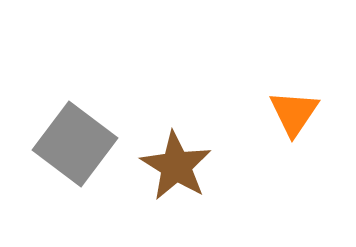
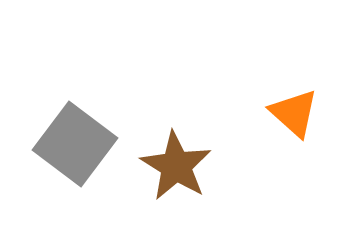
orange triangle: rotated 22 degrees counterclockwise
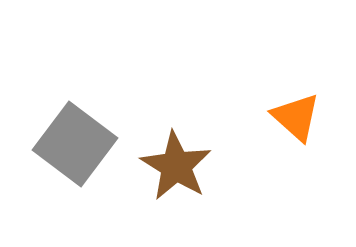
orange triangle: moved 2 px right, 4 px down
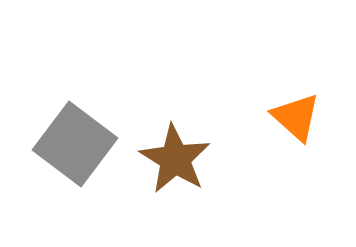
brown star: moved 1 px left, 7 px up
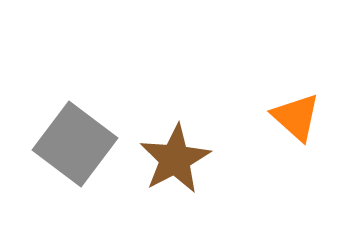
brown star: rotated 12 degrees clockwise
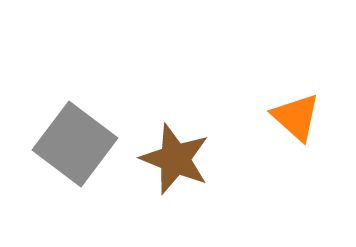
brown star: rotated 22 degrees counterclockwise
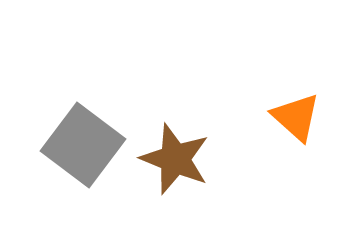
gray square: moved 8 px right, 1 px down
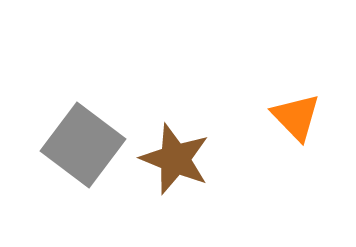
orange triangle: rotated 4 degrees clockwise
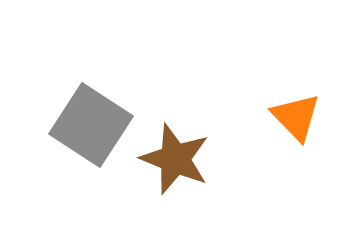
gray square: moved 8 px right, 20 px up; rotated 4 degrees counterclockwise
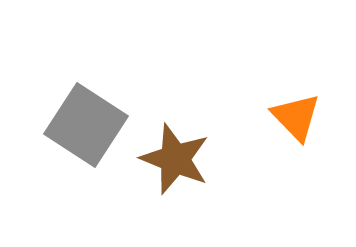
gray square: moved 5 px left
